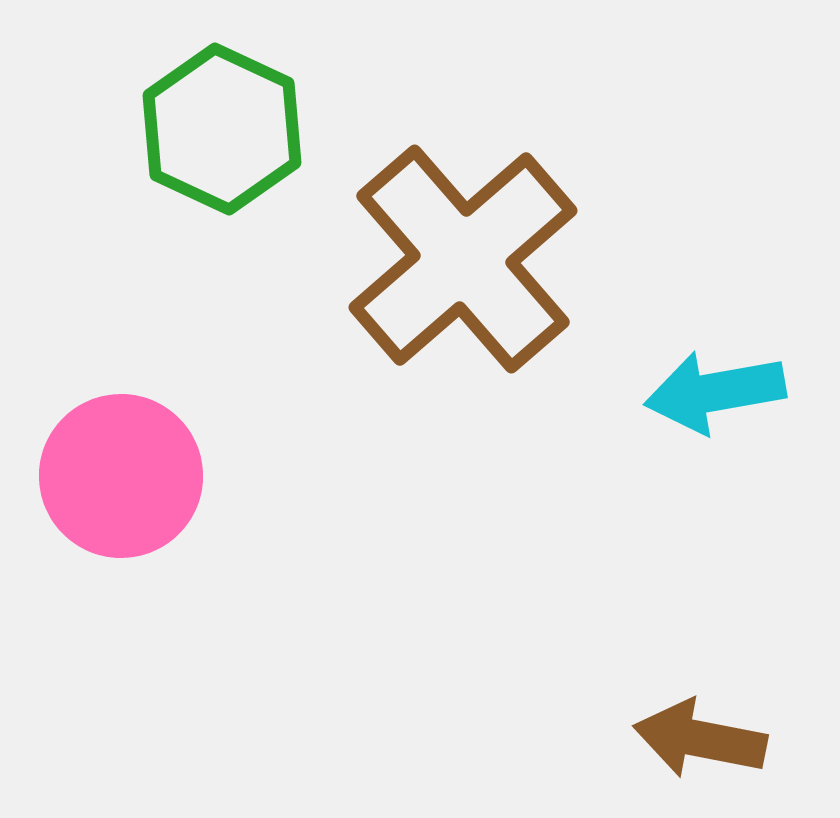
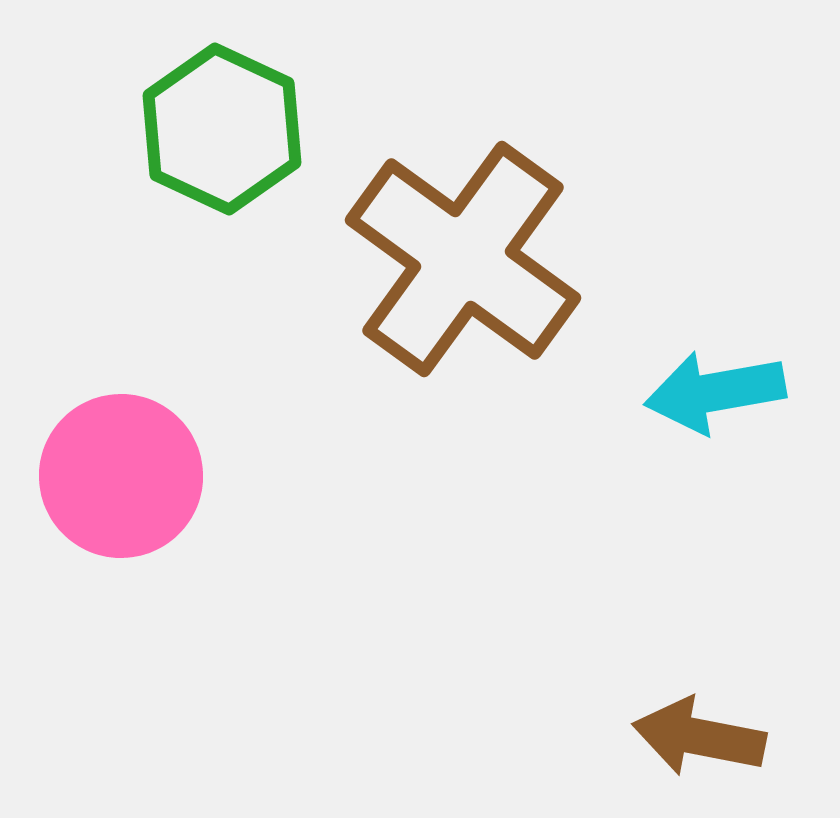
brown cross: rotated 13 degrees counterclockwise
brown arrow: moved 1 px left, 2 px up
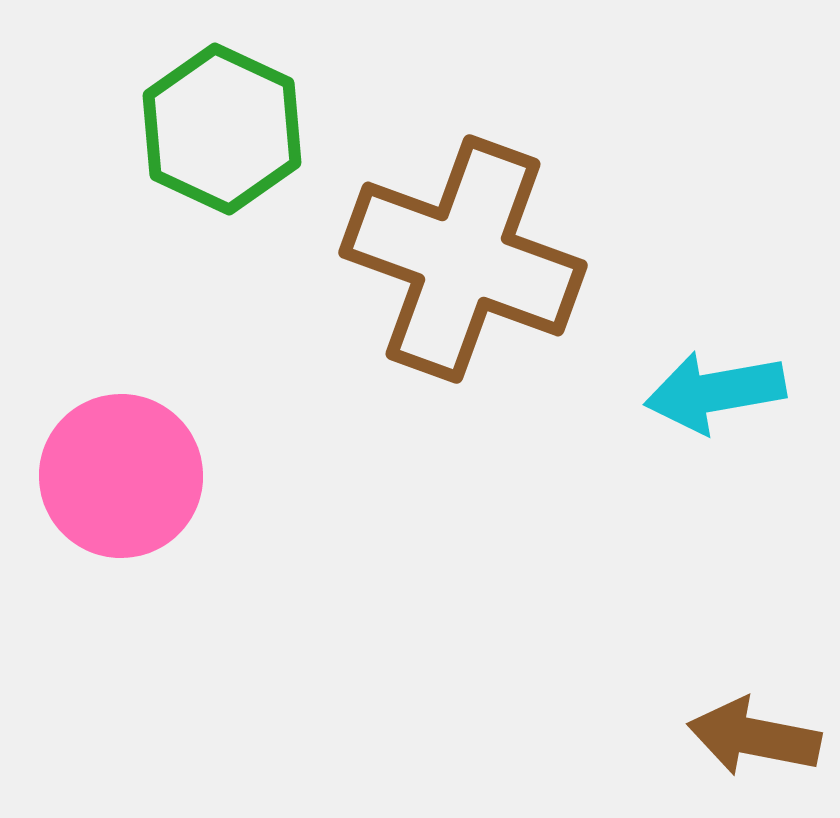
brown cross: rotated 16 degrees counterclockwise
brown arrow: moved 55 px right
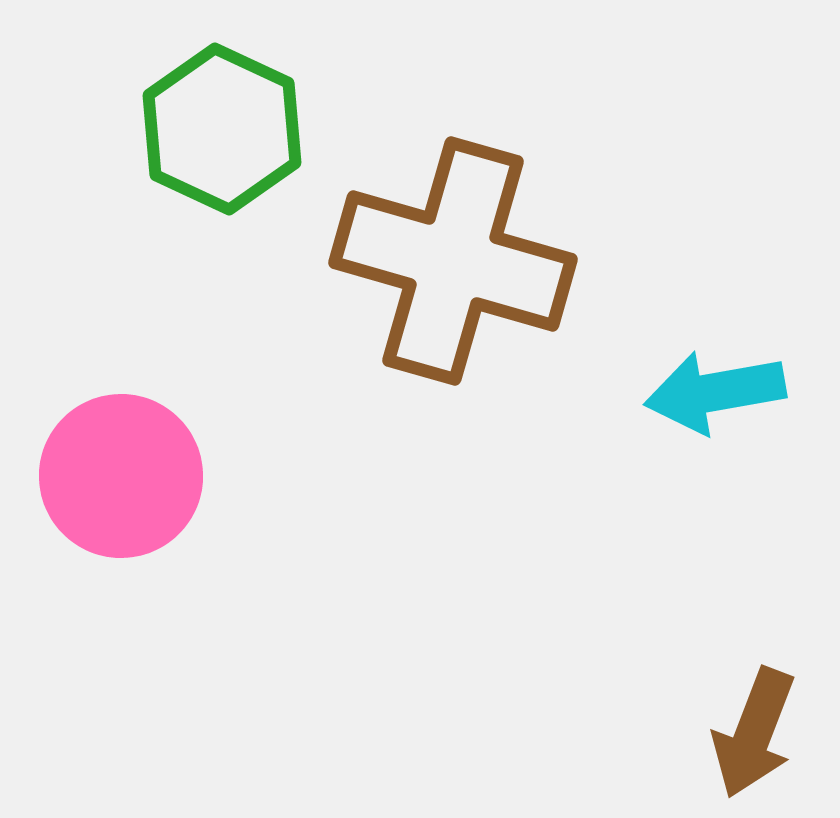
brown cross: moved 10 px left, 2 px down; rotated 4 degrees counterclockwise
brown arrow: moved 4 px up; rotated 80 degrees counterclockwise
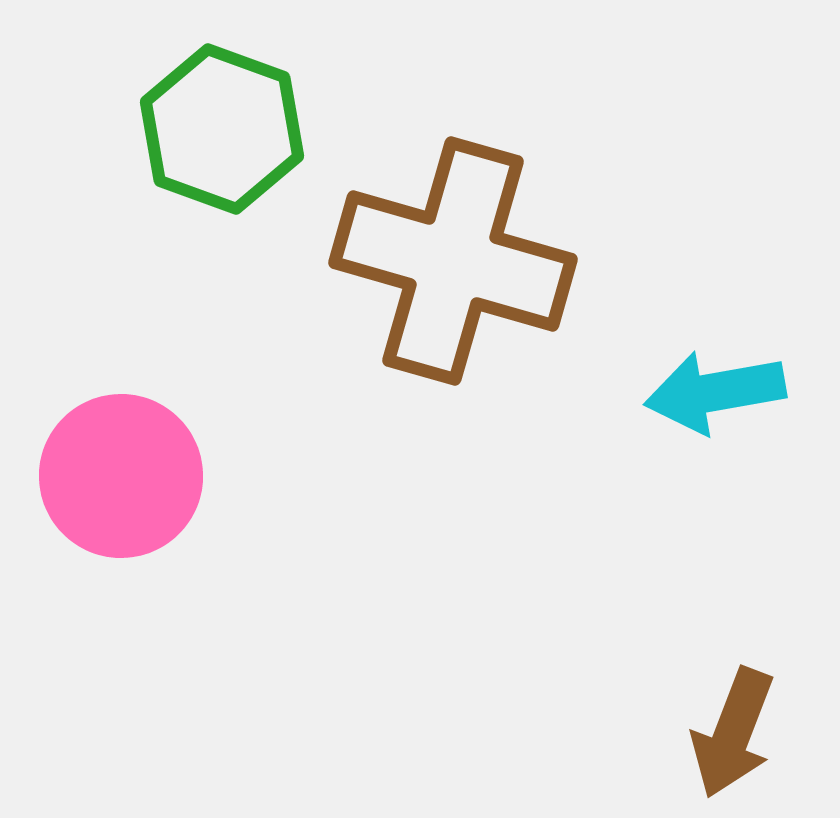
green hexagon: rotated 5 degrees counterclockwise
brown arrow: moved 21 px left
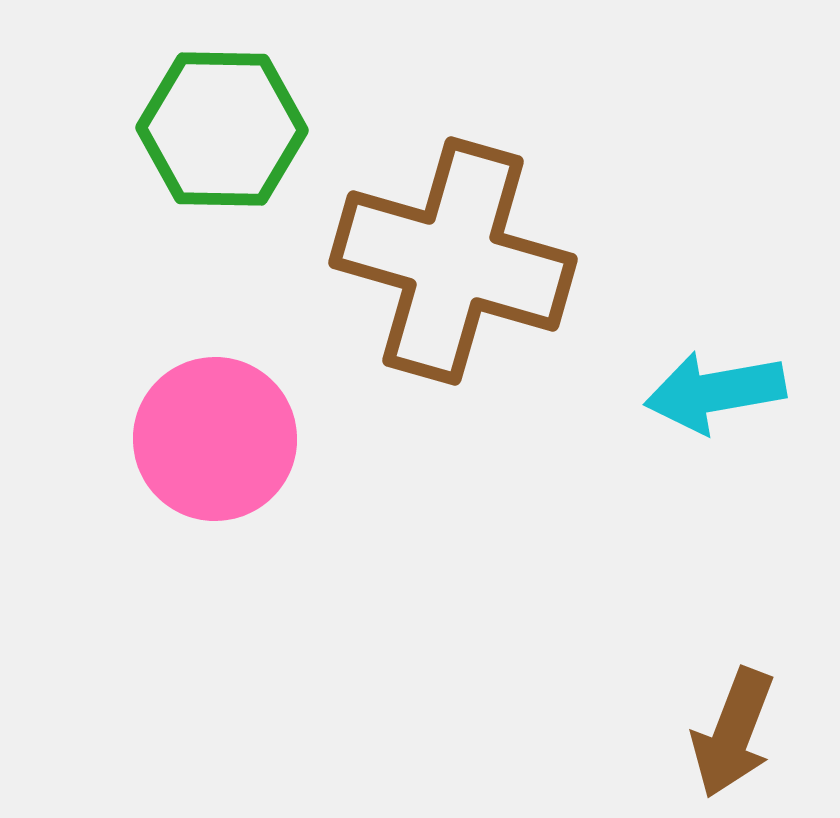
green hexagon: rotated 19 degrees counterclockwise
pink circle: moved 94 px right, 37 px up
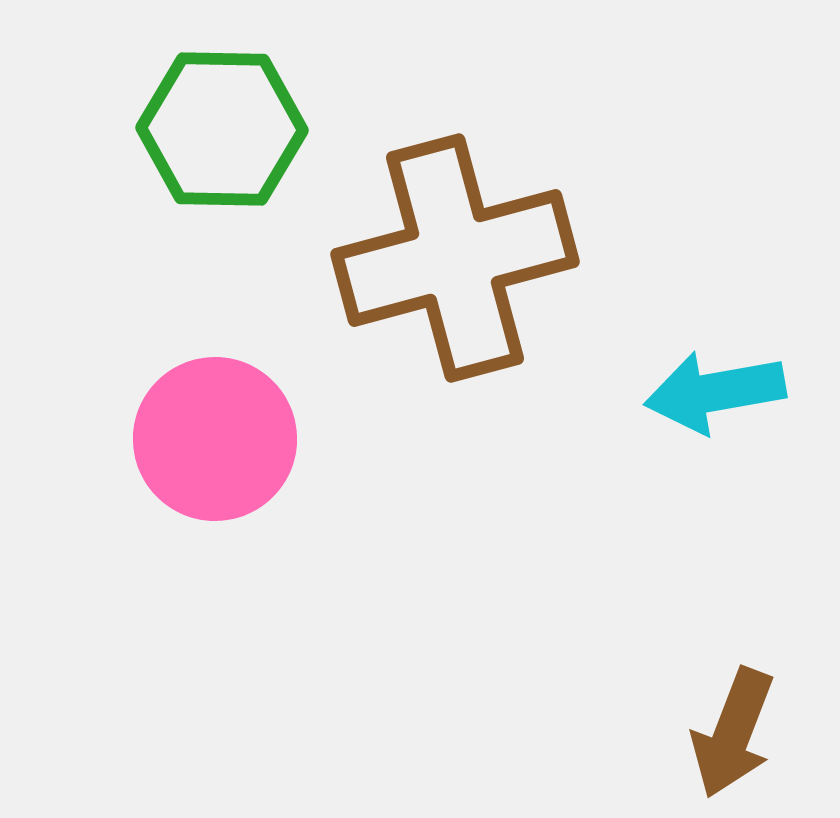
brown cross: moved 2 px right, 3 px up; rotated 31 degrees counterclockwise
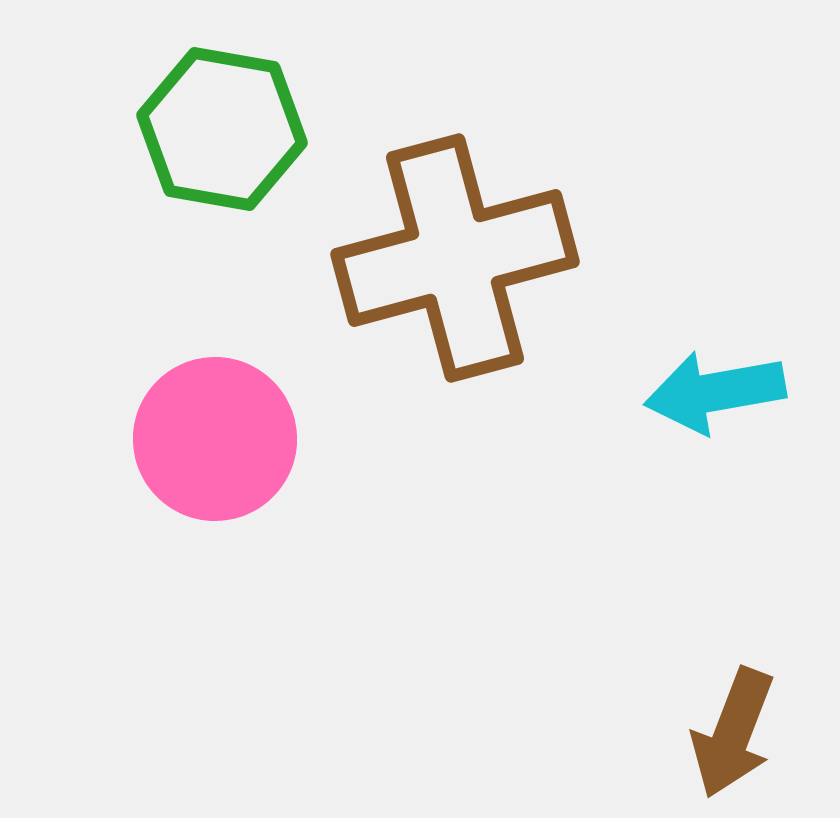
green hexagon: rotated 9 degrees clockwise
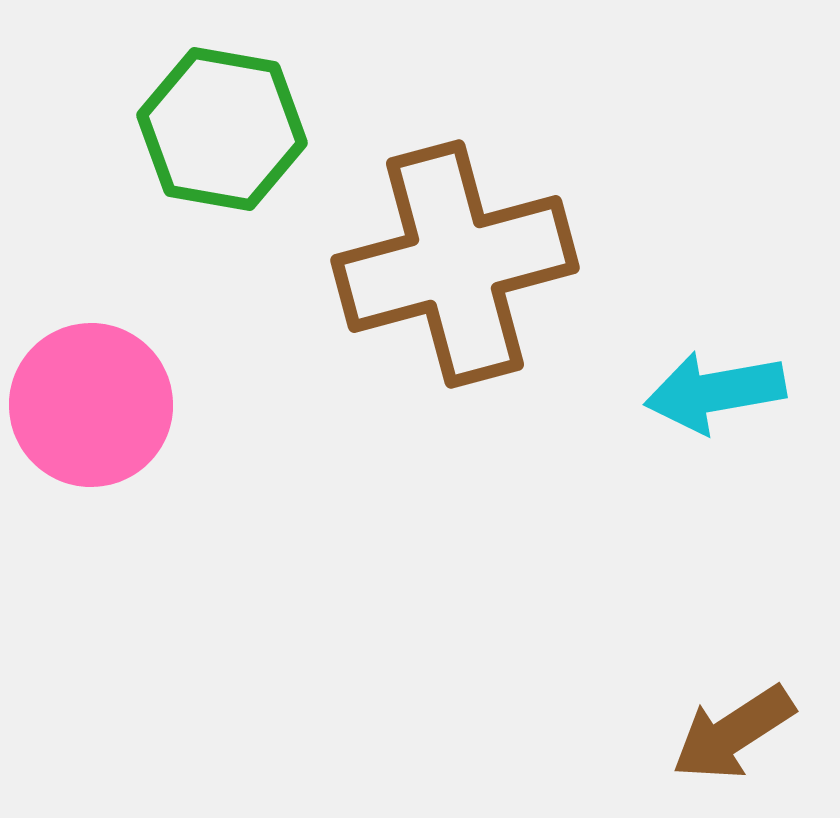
brown cross: moved 6 px down
pink circle: moved 124 px left, 34 px up
brown arrow: rotated 36 degrees clockwise
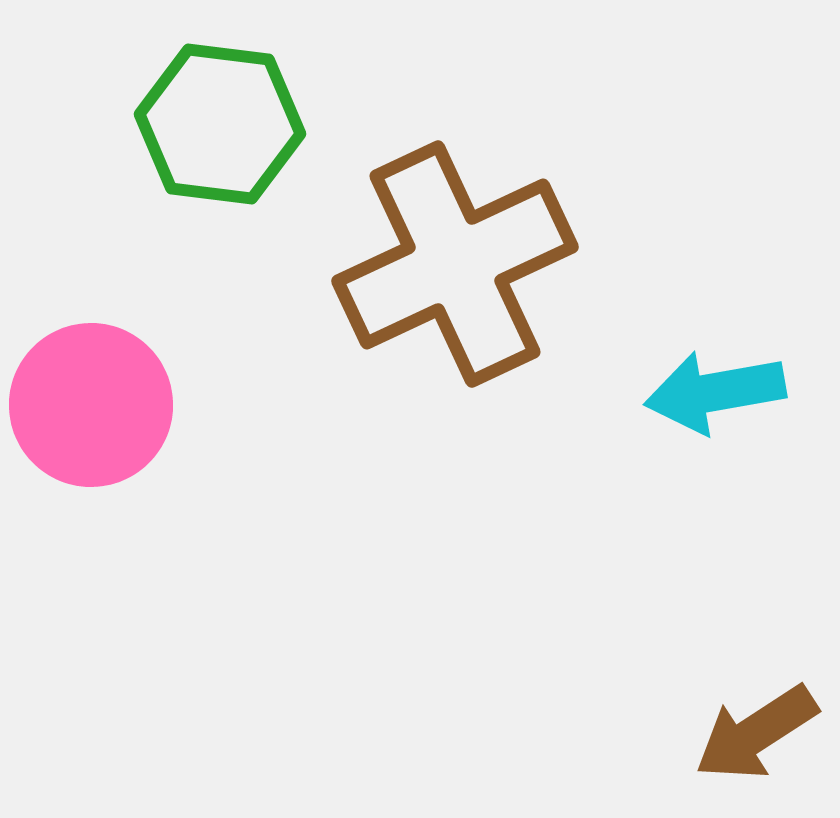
green hexagon: moved 2 px left, 5 px up; rotated 3 degrees counterclockwise
brown cross: rotated 10 degrees counterclockwise
brown arrow: moved 23 px right
